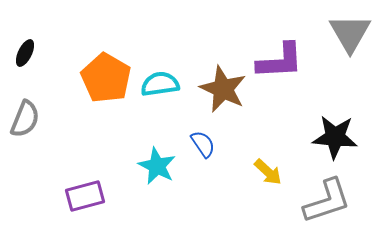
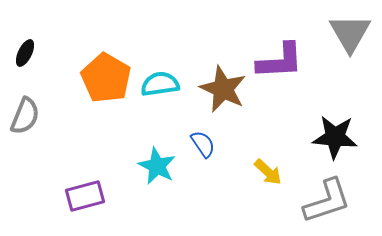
gray semicircle: moved 3 px up
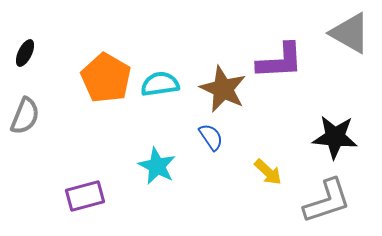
gray triangle: rotated 30 degrees counterclockwise
blue semicircle: moved 8 px right, 7 px up
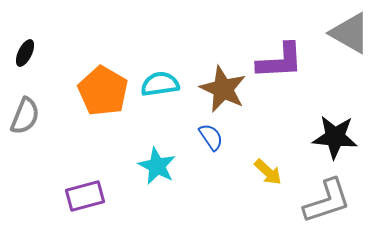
orange pentagon: moved 3 px left, 13 px down
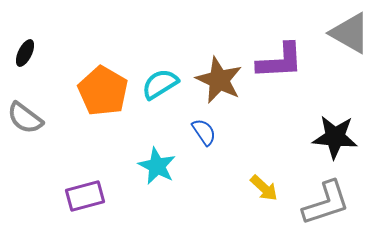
cyan semicircle: rotated 24 degrees counterclockwise
brown star: moved 4 px left, 9 px up
gray semicircle: moved 2 px down; rotated 105 degrees clockwise
blue semicircle: moved 7 px left, 5 px up
yellow arrow: moved 4 px left, 16 px down
gray L-shape: moved 1 px left, 2 px down
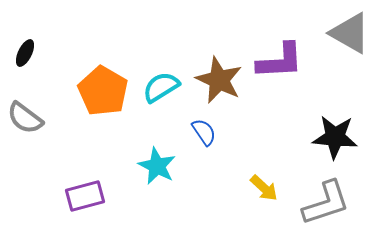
cyan semicircle: moved 1 px right, 3 px down
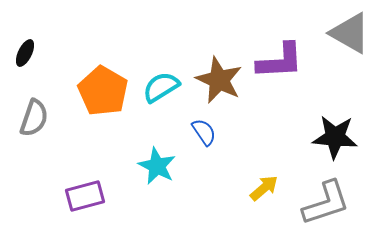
gray semicircle: moved 9 px right; rotated 108 degrees counterclockwise
yellow arrow: rotated 84 degrees counterclockwise
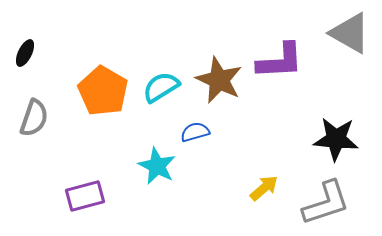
blue semicircle: moved 9 px left; rotated 72 degrees counterclockwise
black star: moved 1 px right, 2 px down
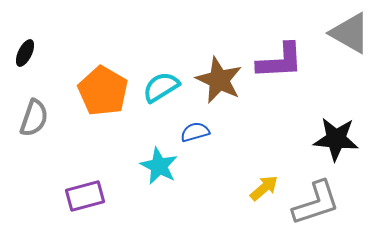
cyan star: moved 2 px right
gray L-shape: moved 10 px left
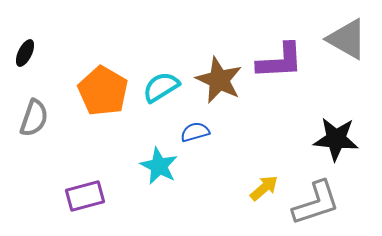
gray triangle: moved 3 px left, 6 px down
